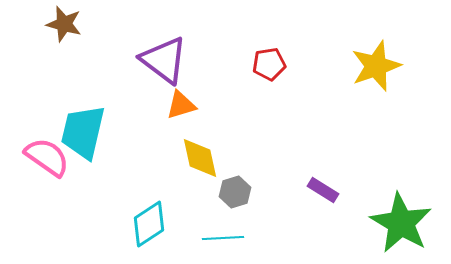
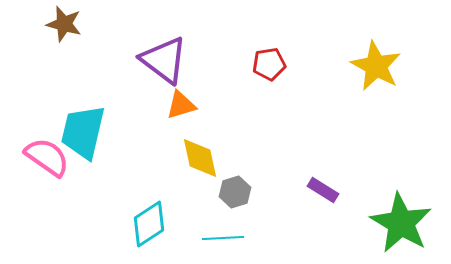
yellow star: rotated 24 degrees counterclockwise
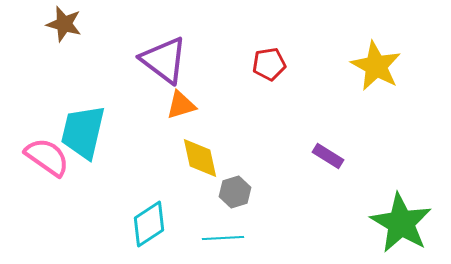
purple rectangle: moved 5 px right, 34 px up
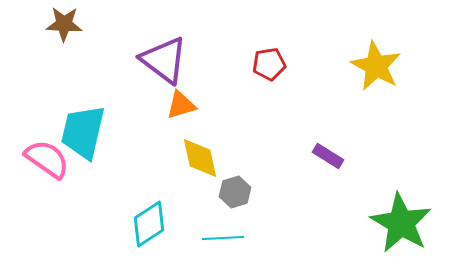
brown star: rotated 12 degrees counterclockwise
pink semicircle: moved 2 px down
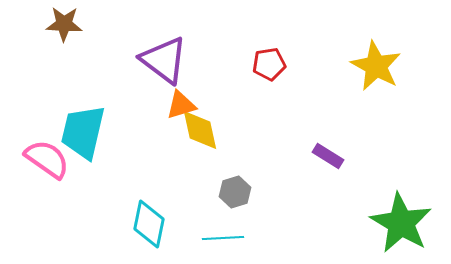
yellow diamond: moved 28 px up
cyan diamond: rotated 45 degrees counterclockwise
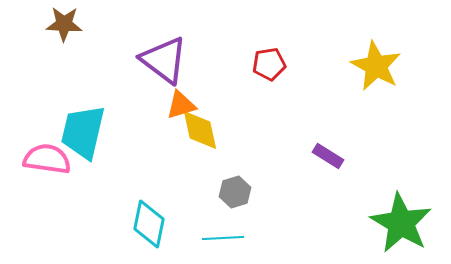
pink semicircle: rotated 27 degrees counterclockwise
